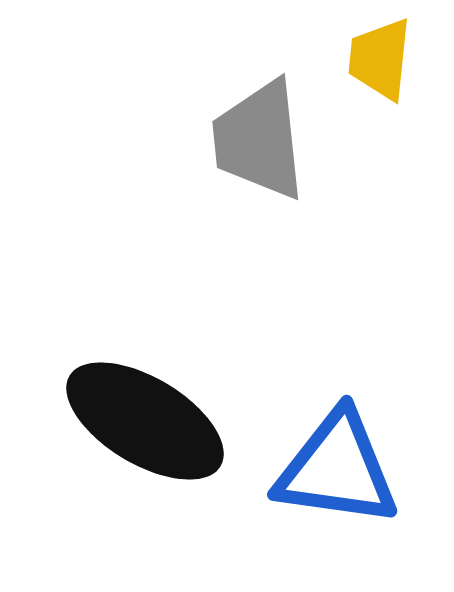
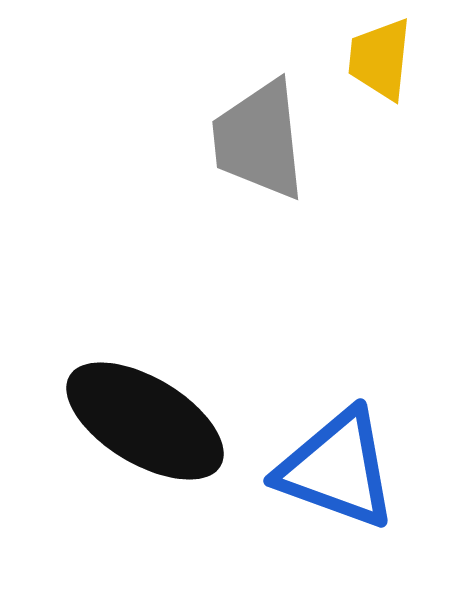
blue triangle: rotated 12 degrees clockwise
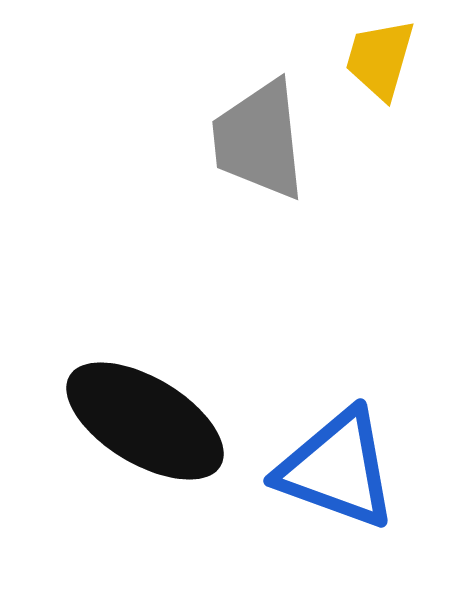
yellow trapezoid: rotated 10 degrees clockwise
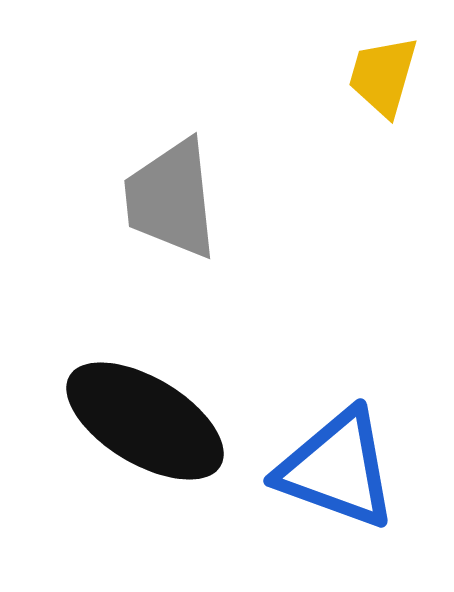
yellow trapezoid: moved 3 px right, 17 px down
gray trapezoid: moved 88 px left, 59 px down
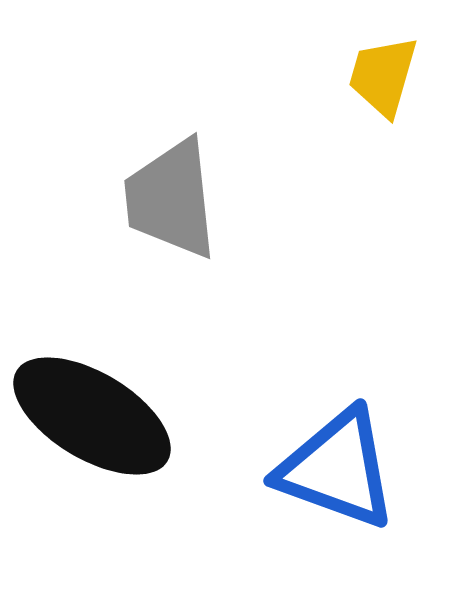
black ellipse: moved 53 px left, 5 px up
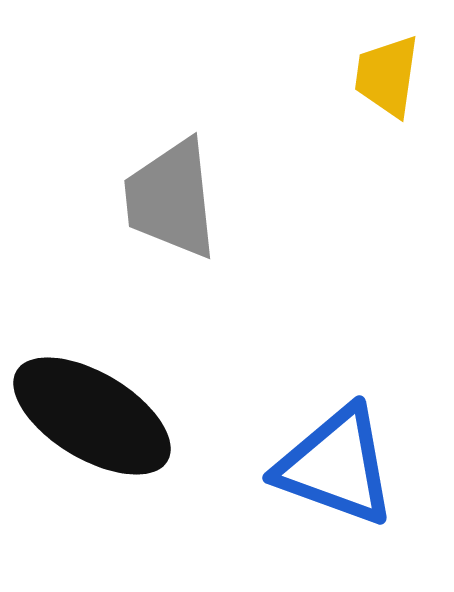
yellow trapezoid: moved 4 px right; rotated 8 degrees counterclockwise
blue triangle: moved 1 px left, 3 px up
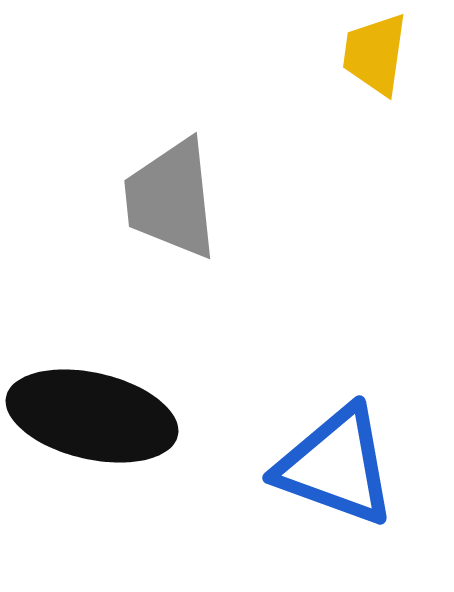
yellow trapezoid: moved 12 px left, 22 px up
black ellipse: rotated 18 degrees counterclockwise
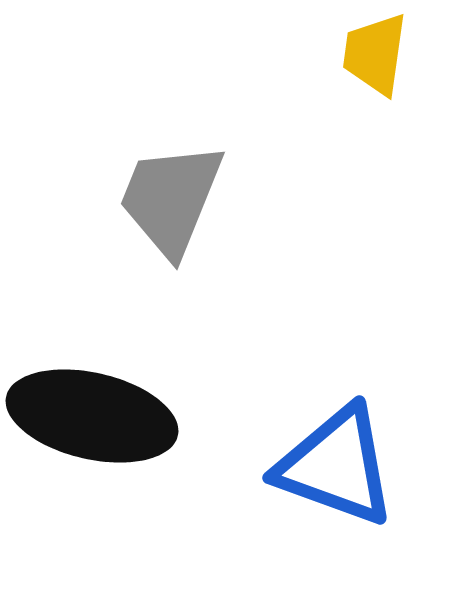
gray trapezoid: rotated 28 degrees clockwise
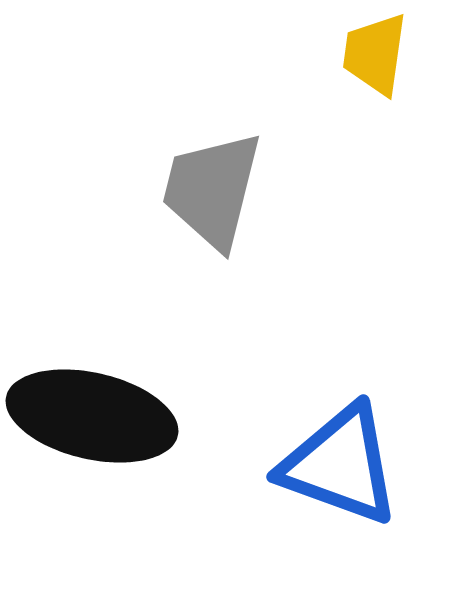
gray trapezoid: moved 41 px right, 9 px up; rotated 8 degrees counterclockwise
blue triangle: moved 4 px right, 1 px up
